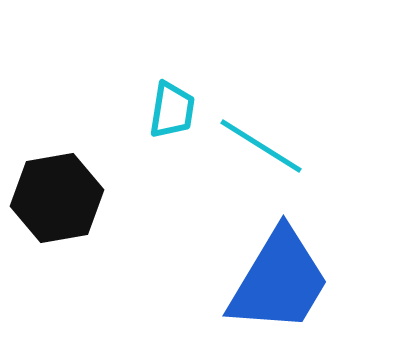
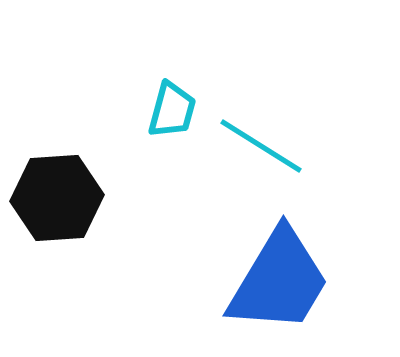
cyan trapezoid: rotated 6 degrees clockwise
black hexagon: rotated 6 degrees clockwise
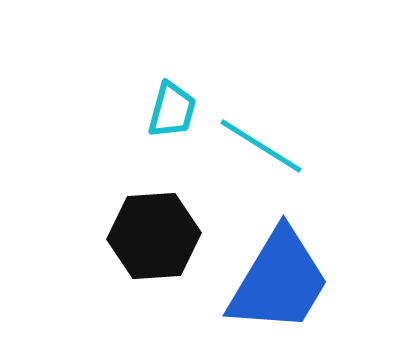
black hexagon: moved 97 px right, 38 px down
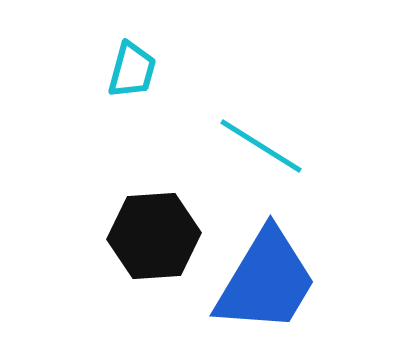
cyan trapezoid: moved 40 px left, 40 px up
blue trapezoid: moved 13 px left
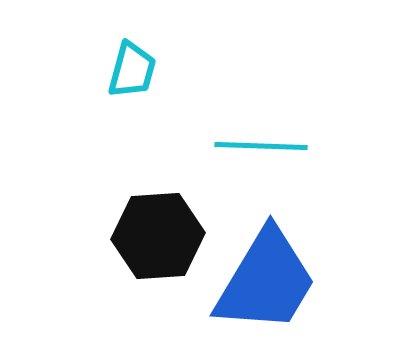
cyan line: rotated 30 degrees counterclockwise
black hexagon: moved 4 px right
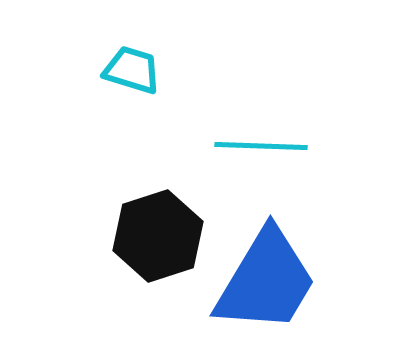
cyan trapezoid: rotated 88 degrees counterclockwise
black hexagon: rotated 14 degrees counterclockwise
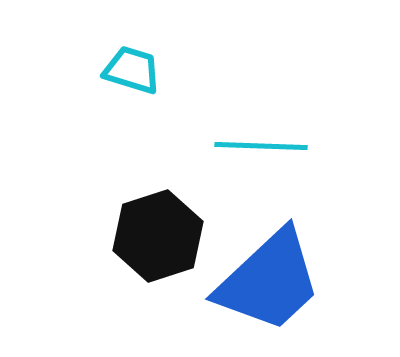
blue trapezoid: moved 3 px right; rotated 16 degrees clockwise
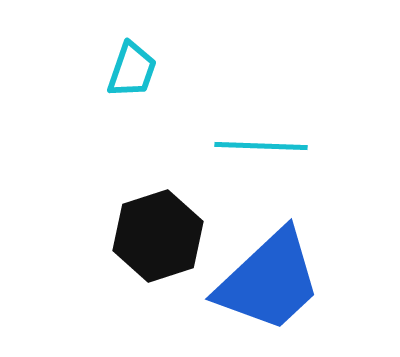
cyan trapezoid: rotated 92 degrees clockwise
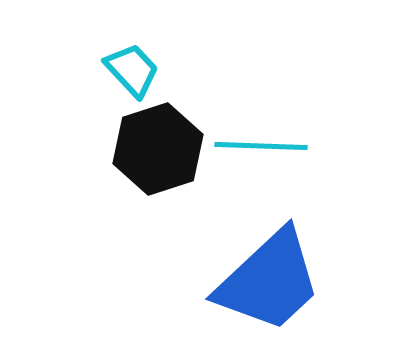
cyan trapezoid: rotated 62 degrees counterclockwise
black hexagon: moved 87 px up
